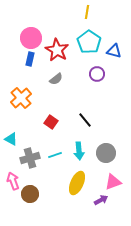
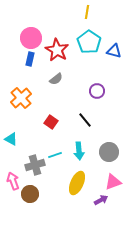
purple circle: moved 17 px down
gray circle: moved 3 px right, 1 px up
gray cross: moved 5 px right, 7 px down
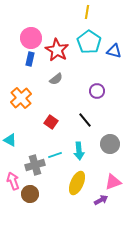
cyan triangle: moved 1 px left, 1 px down
gray circle: moved 1 px right, 8 px up
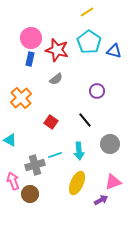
yellow line: rotated 48 degrees clockwise
red star: rotated 15 degrees counterclockwise
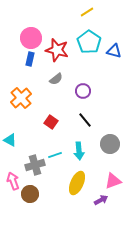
purple circle: moved 14 px left
pink triangle: moved 1 px up
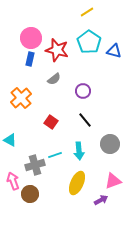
gray semicircle: moved 2 px left
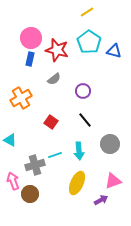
orange cross: rotated 10 degrees clockwise
